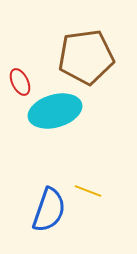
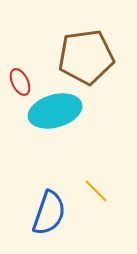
yellow line: moved 8 px right; rotated 24 degrees clockwise
blue semicircle: moved 3 px down
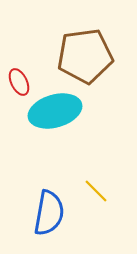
brown pentagon: moved 1 px left, 1 px up
red ellipse: moved 1 px left
blue semicircle: rotated 9 degrees counterclockwise
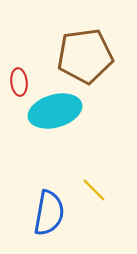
red ellipse: rotated 20 degrees clockwise
yellow line: moved 2 px left, 1 px up
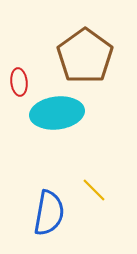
brown pentagon: rotated 28 degrees counterclockwise
cyan ellipse: moved 2 px right, 2 px down; rotated 9 degrees clockwise
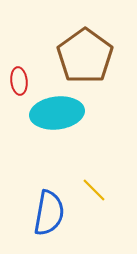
red ellipse: moved 1 px up
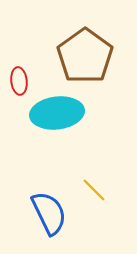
blue semicircle: rotated 36 degrees counterclockwise
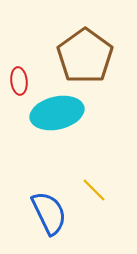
cyan ellipse: rotated 6 degrees counterclockwise
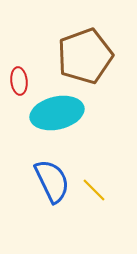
brown pentagon: rotated 16 degrees clockwise
blue semicircle: moved 3 px right, 32 px up
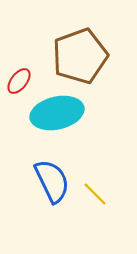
brown pentagon: moved 5 px left
red ellipse: rotated 44 degrees clockwise
yellow line: moved 1 px right, 4 px down
